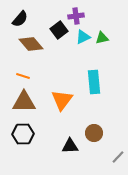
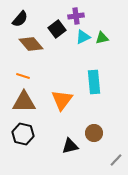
black square: moved 2 px left, 1 px up
black hexagon: rotated 15 degrees clockwise
black triangle: rotated 12 degrees counterclockwise
gray line: moved 2 px left, 3 px down
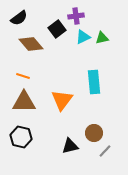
black semicircle: moved 1 px left, 1 px up; rotated 12 degrees clockwise
black hexagon: moved 2 px left, 3 px down
gray line: moved 11 px left, 9 px up
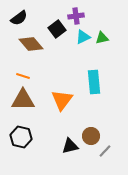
brown triangle: moved 1 px left, 2 px up
brown circle: moved 3 px left, 3 px down
